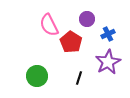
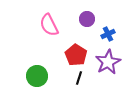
red pentagon: moved 5 px right, 13 px down
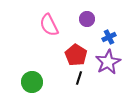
blue cross: moved 1 px right, 3 px down
green circle: moved 5 px left, 6 px down
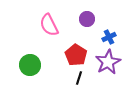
green circle: moved 2 px left, 17 px up
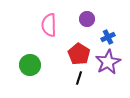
pink semicircle: rotated 25 degrees clockwise
blue cross: moved 1 px left
red pentagon: moved 3 px right, 1 px up
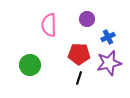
red pentagon: rotated 30 degrees counterclockwise
purple star: moved 1 px right, 1 px down; rotated 15 degrees clockwise
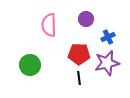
purple circle: moved 1 px left
purple star: moved 2 px left
black line: rotated 24 degrees counterclockwise
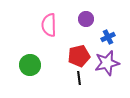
red pentagon: moved 2 px down; rotated 15 degrees counterclockwise
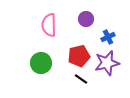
green circle: moved 11 px right, 2 px up
black line: moved 2 px right, 1 px down; rotated 48 degrees counterclockwise
